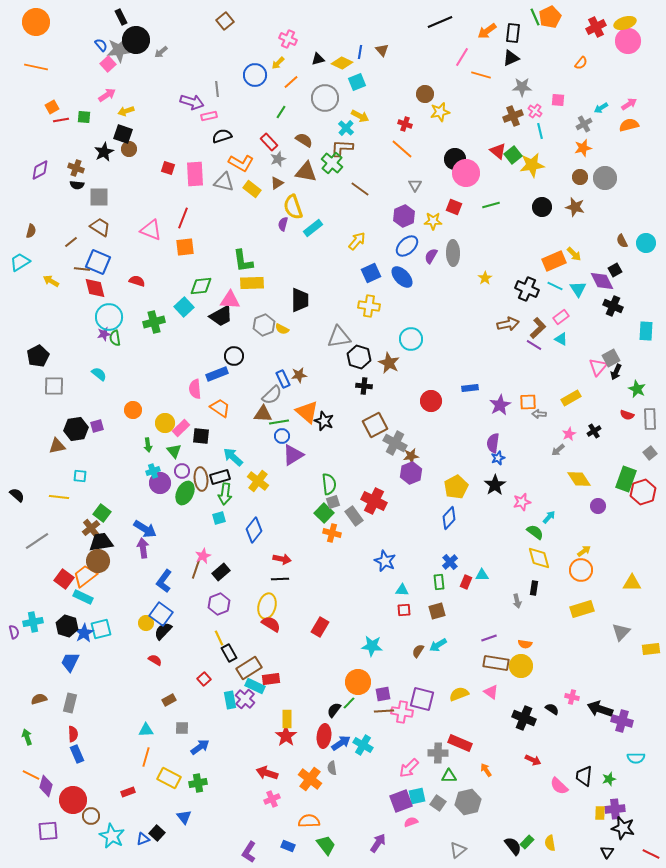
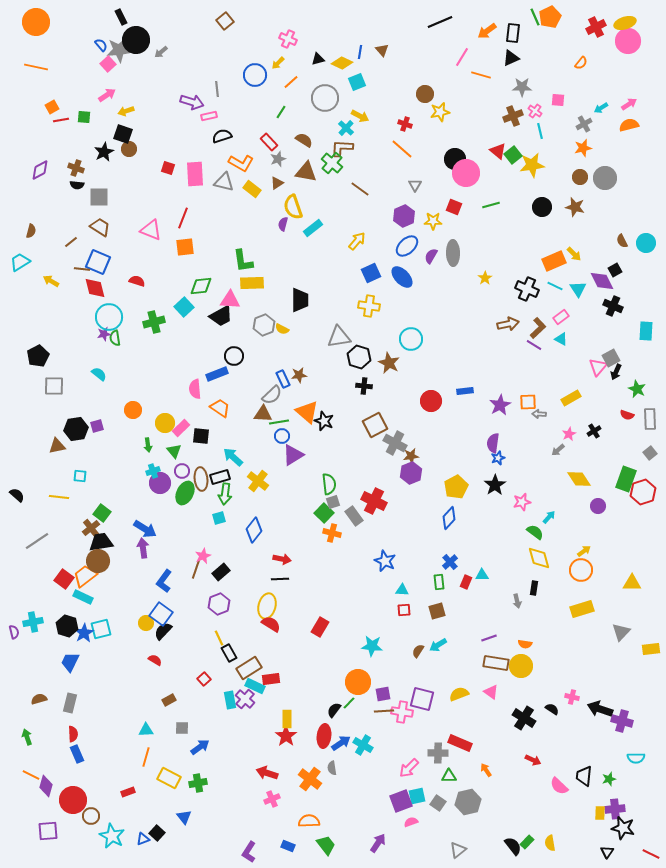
blue rectangle at (470, 388): moved 5 px left, 3 px down
black cross at (524, 718): rotated 10 degrees clockwise
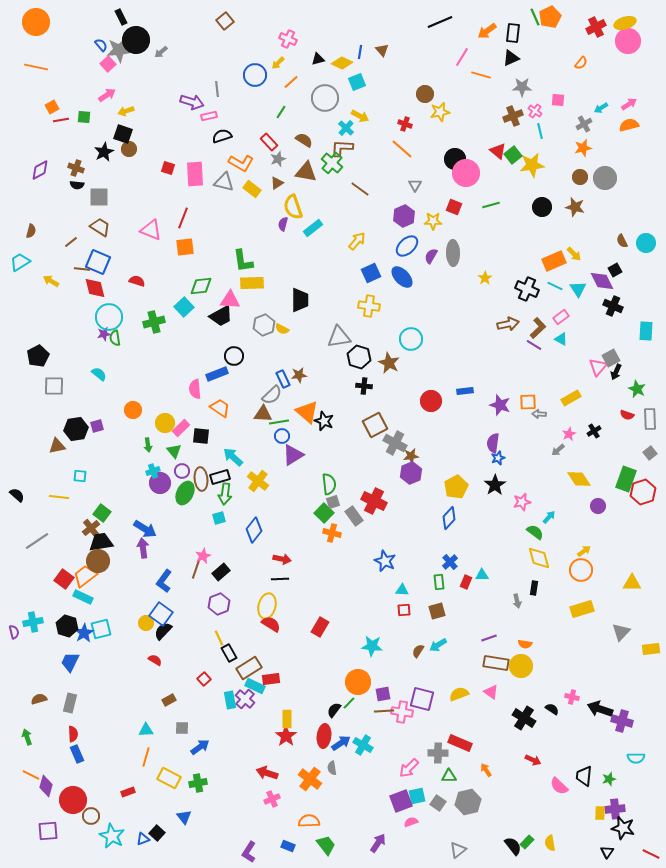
purple star at (500, 405): rotated 25 degrees counterclockwise
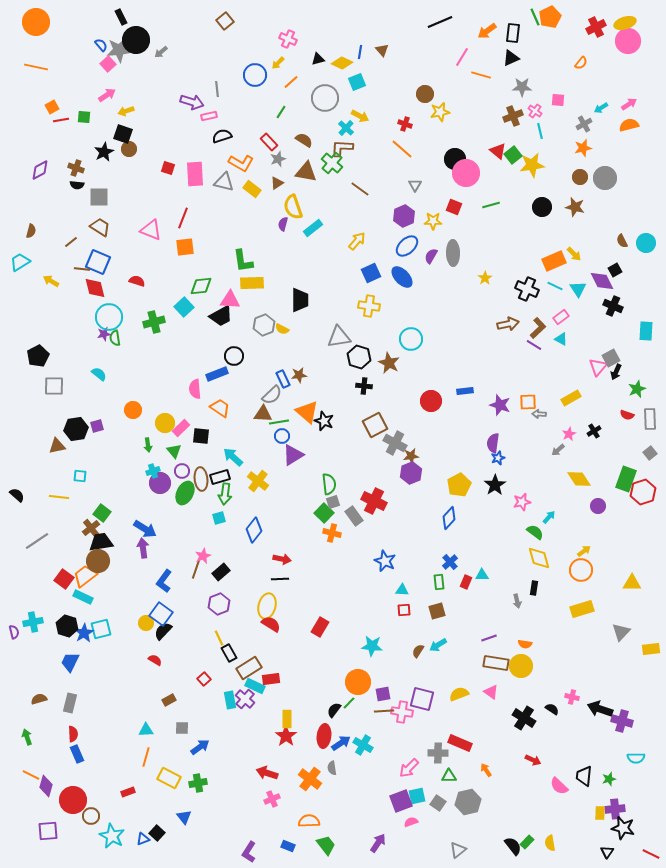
green star at (637, 389): rotated 24 degrees clockwise
yellow pentagon at (456, 487): moved 3 px right, 2 px up
